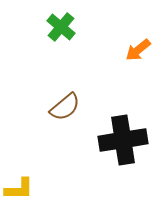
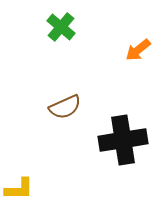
brown semicircle: rotated 16 degrees clockwise
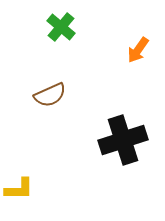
orange arrow: rotated 16 degrees counterclockwise
brown semicircle: moved 15 px left, 12 px up
black cross: rotated 9 degrees counterclockwise
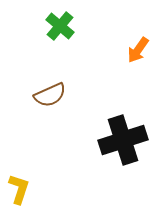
green cross: moved 1 px left, 1 px up
yellow L-shape: rotated 72 degrees counterclockwise
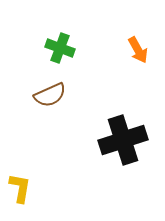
green cross: moved 22 px down; rotated 20 degrees counterclockwise
orange arrow: rotated 64 degrees counterclockwise
yellow L-shape: moved 1 px right, 1 px up; rotated 8 degrees counterclockwise
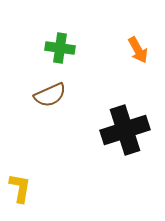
green cross: rotated 12 degrees counterclockwise
black cross: moved 2 px right, 10 px up
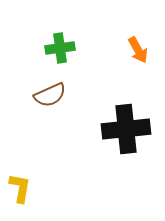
green cross: rotated 16 degrees counterclockwise
black cross: moved 1 px right, 1 px up; rotated 12 degrees clockwise
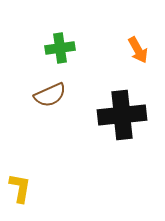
black cross: moved 4 px left, 14 px up
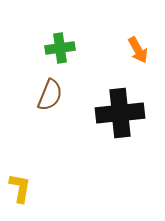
brown semicircle: rotated 44 degrees counterclockwise
black cross: moved 2 px left, 2 px up
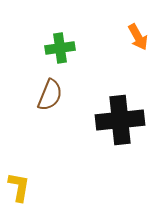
orange arrow: moved 13 px up
black cross: moved 7 px down
yellow L-shape: moved 1 px left, 1 px up
